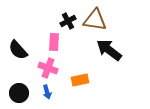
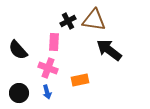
brown triangle: moved 1 px left
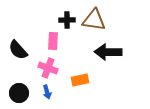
black cross: moved 1 px left, 1 px up; rotated 28 degrees clockwise
pink rectangle: moved 1 px left, 1 px up
black arrow: moved 1 px left, 2 px down; rotated 36 degrees counterclockwise
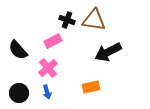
black cross: rotated 21 degrees clockwise
pink rectangle: rotated 60 degrees clockwise
black arrow: rotated 28 degrees counterclockwise
pink cross: rotated 30 degrees clockwise
orange rectangle: moved 11 px right, 7 px down
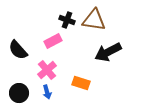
pink cross: moved 1 px left, 2 px down
orange rectangle: moved 10 px left, 4 px up; rotated 30 degrees clockwise
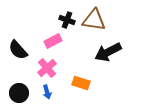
pink cross: moved 2 px up
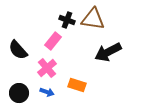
brown triangle: moved 1 px left, 1 px up
pink rectangle: rotated 24 degrees counterclockwise
orange rectangle: moved 4 px left, 2 px down
blue arrow: rotated 56 degrees counterclockwise
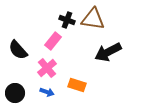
black circle: moved 4 px left
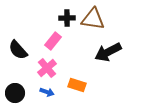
black cross: moved 2 px up; rotated 21 degrees counterclockwise
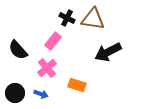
black cross: rotated 28 degrees clockwise
blue arrow: moved 6 px left, 2 px down
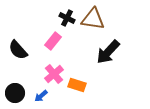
black arrow: rotated 20 degrees counterclockwise
pink cross: moved 7 px right, 6 px down
blue arrow: moved 2 px down; rotated 120 degrees clockwise
